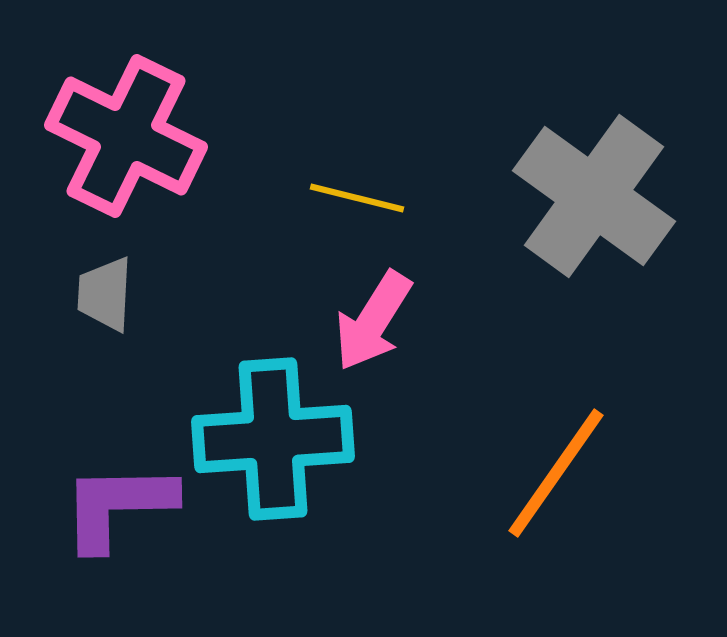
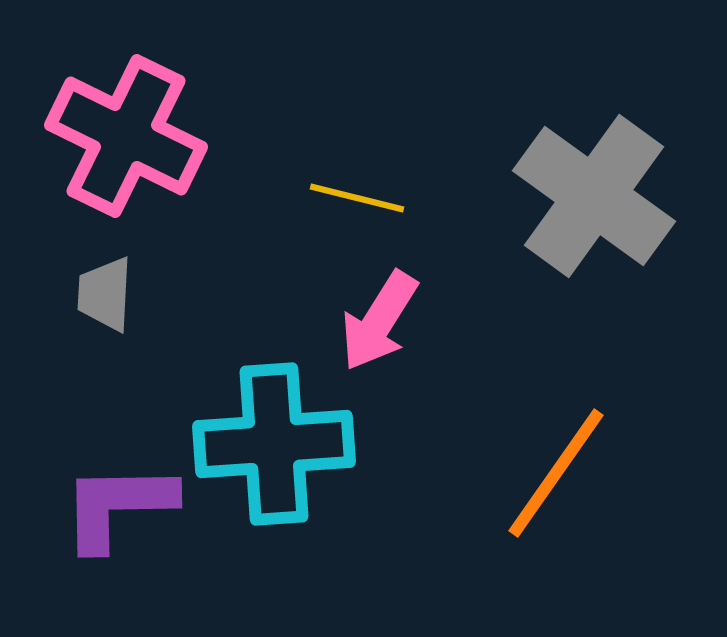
pink arrow: moved 6 px right
cyan cross: moved 1 px right, 5 px down
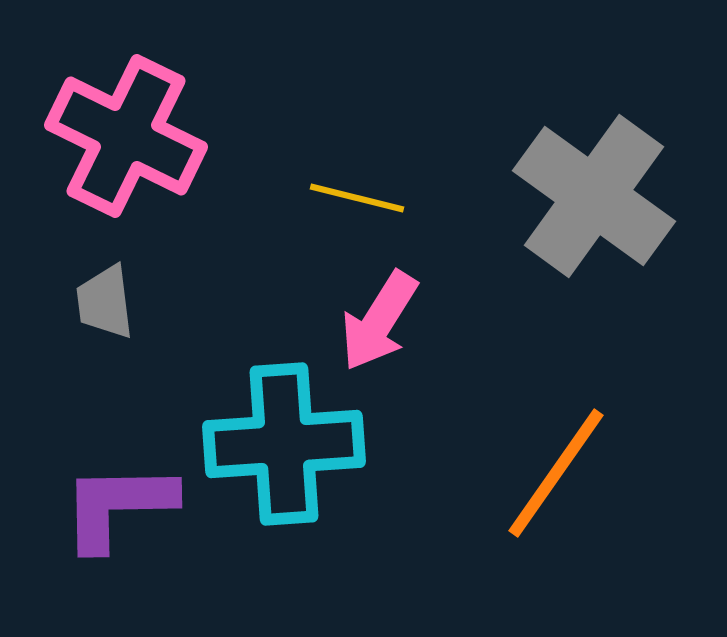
gray trapezoid: moved 8 px down; rotated 10 degrees counterclockwise
cyan cross: moved 10 px right
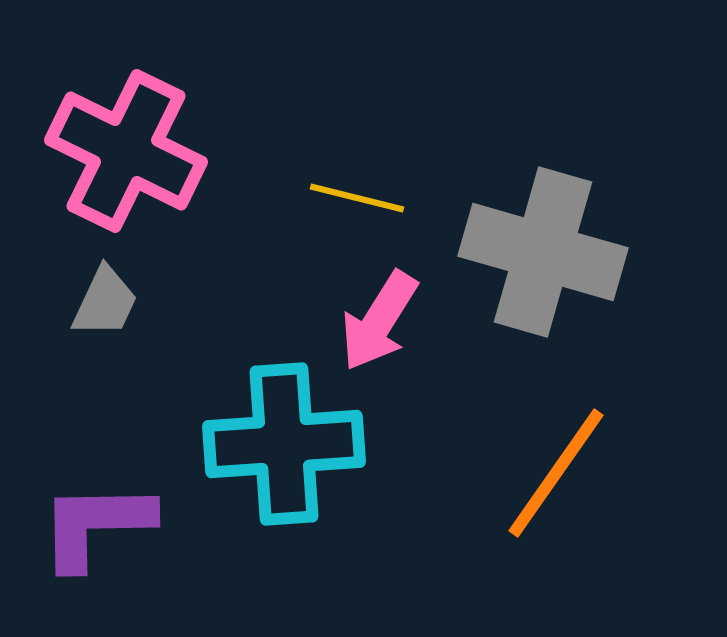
pink cross: moved 15 px down
gray cross: moved 51 px left, 56 px down; rotated 20 degrees counterclockwise
gray trapezoid: rotated 148 degrees counterclockwise
purple L-shape: moved 22 px left, 19 px down
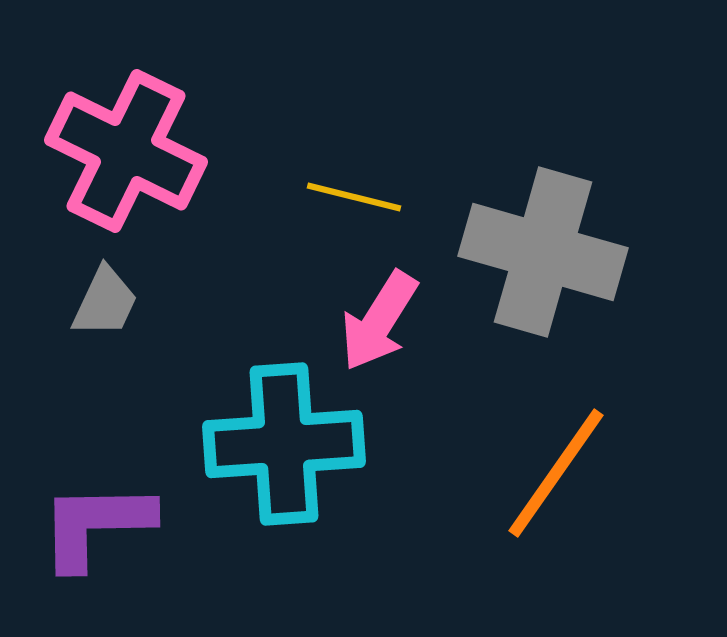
yellow line: moved 3 px left, 1 px up
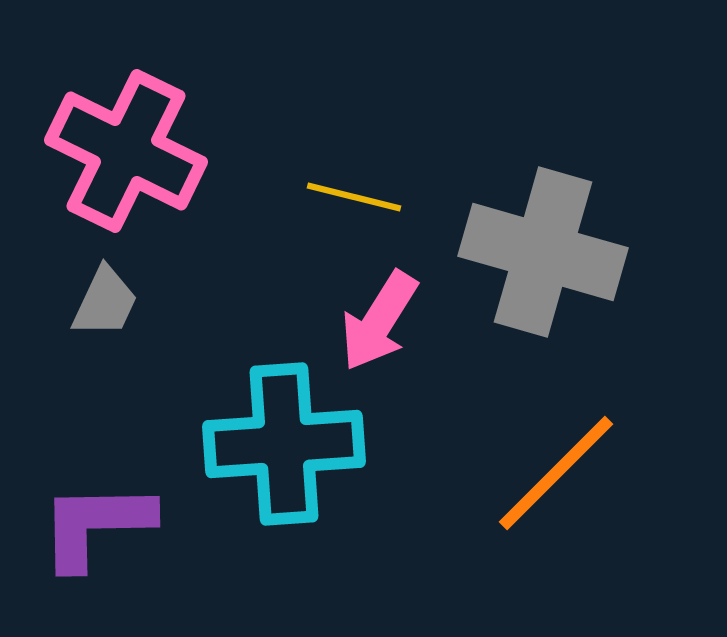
orange line: rotated 10 degrees clockwise
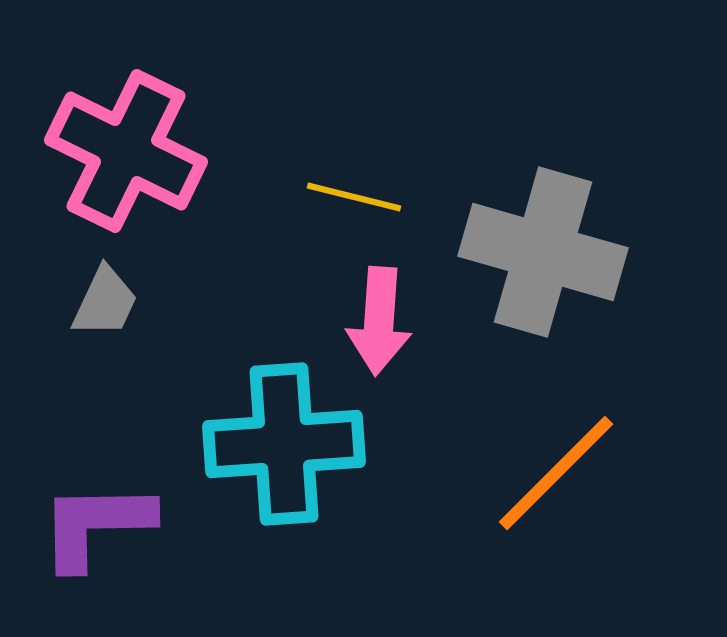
pink arrow: rotated 28 degrees counterclockwise
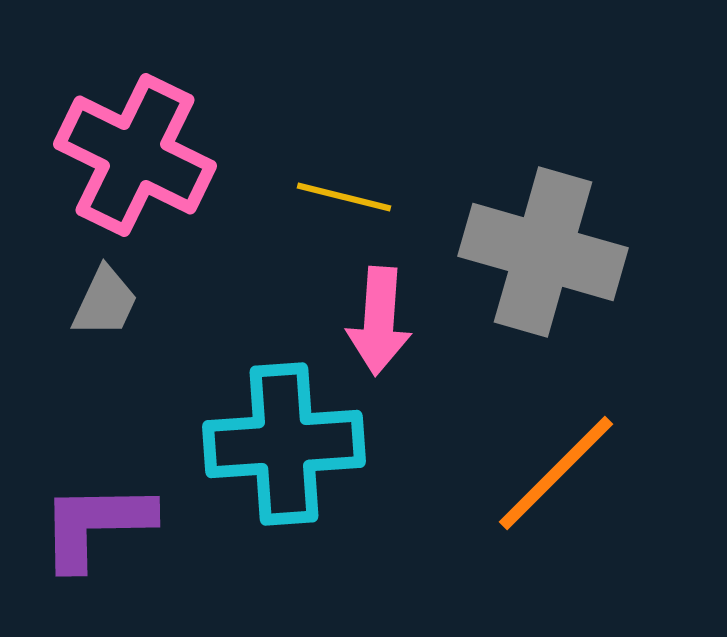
pink cross: moved 9 px right, 4 px down
yellow line: moved 10 px left
